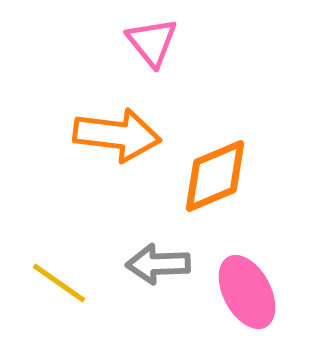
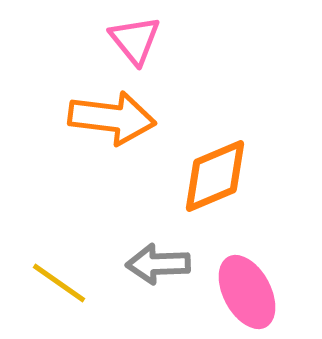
pink triangle: moved 17 px left, 2 px up
orange arrow: moved 5 px left, 17 px up
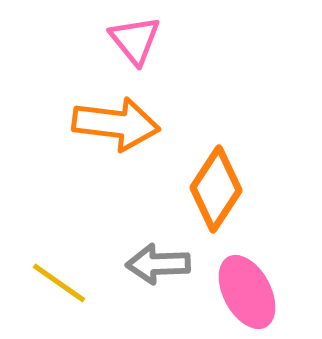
orange arrow: moved 4 px right, 6 px down
orange diamond: moved 1 px right, 13 px down; rotated 34 degrees counterclockwise
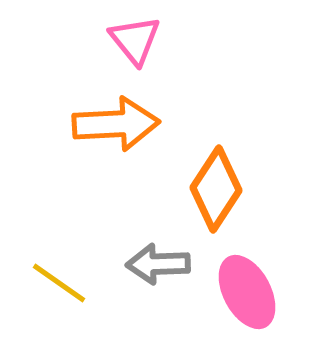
orange arrow: rotated 10 degrees counterclockwise
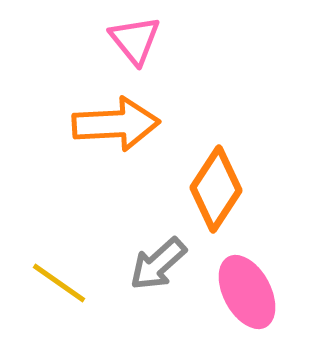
gray arrow: rotated 40 degrees counterclockwise
